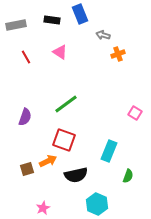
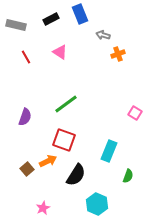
black rectangle: moved 1 px left, 1 px up; rotated 35 degrees counterclockwise
gray rectangle: rotated 24 degrees clockwise
brown square: rotated 24 degrees counterclockwise
black semicircle: rotated 45 degrees counterclockwise
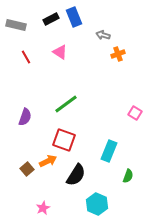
blue rectangle: moved 6 px left, 3 px down
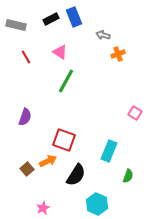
green line: moved 23 px up; rotated 25 degrees counterclockwise
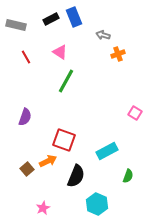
cyan rectangle: moved 2 px left; rotated 40 degrees clockwise
black semicircle: moved 1 px down; rotated 10 degrees counterclockwise
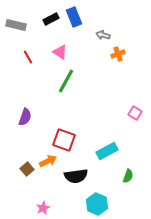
red line: moved 2 px right
black semicircle: rotated 60 degrees clockwise
